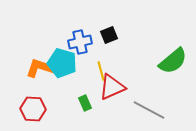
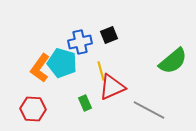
orange L-shape: rotated 72 degrees counterclockwise
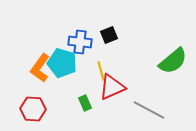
blue cross: rotated 20 degrees clockwise
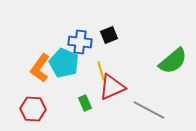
cyan pentagon: moved 2 px right; rotated 8 degrees clockwise
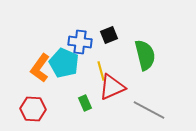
green semicircle: moved 28 px left, 6 px up; rotated 64 degrees counterclockwise
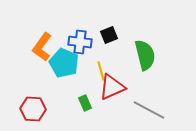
orange L-shape: moved 2 px right, 21 px up
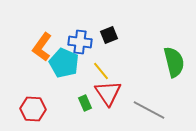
green semicircle: moved 29 px right, 7 px down
yellow line: rotated 24 degrees counterclockwise
red triangle: moved 4 px left, 6 px down; rotated 40 degrees counterclockwise
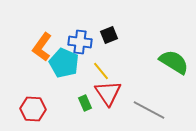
green semicircle: rotated 44 degrees counterclockwise
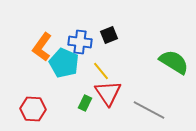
green rectangle: rotated 49 degrees clockwise
